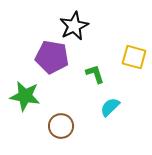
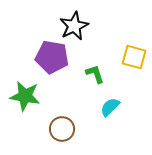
brown circle: moved 1 px right, 3 px down
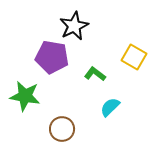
yellow square: rotated 15 degrees clockwise
green L-shape: rotated 35 degrees counterclockwise
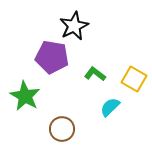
yellow square: moved 22 px down
green star: rotated 20 degrees clockwise
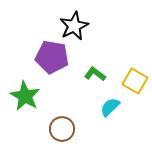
yellow square: moved 1 px right, 2 px down
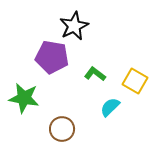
green star: moved 1 px left, 2 px down; rotated 20 degrees counterclockwise
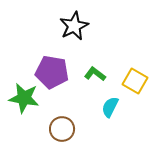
purple pentagon: moved 15 px down
cyan semicircle: rotated 20 degrees counterclockwise
